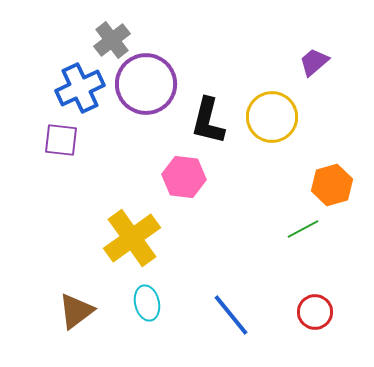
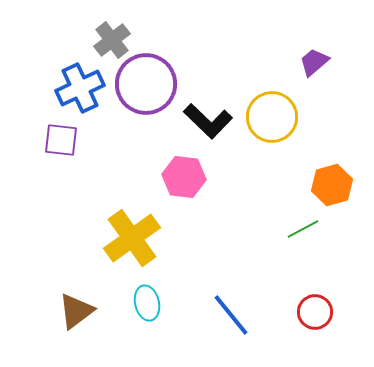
black L-shape: rotated 60 degrees counterclockwise
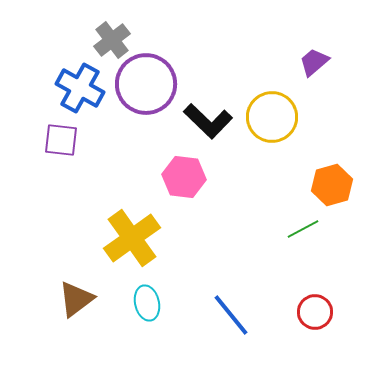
blue cross: rotated 36 degrees counterclockwise
brown triangle: moved 12 px up
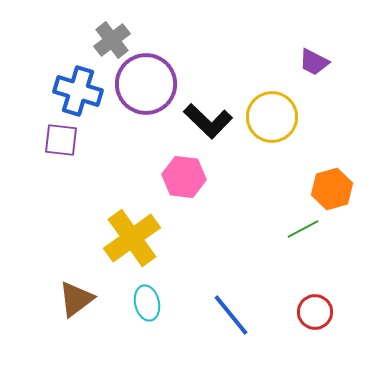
purple trapezoid: rotated 112 degrees counterclockwise
blue cross: moved 2 px left, 3 px down; rotated 12 degrees counterclockwise
orange hexagon: moved 4 px down
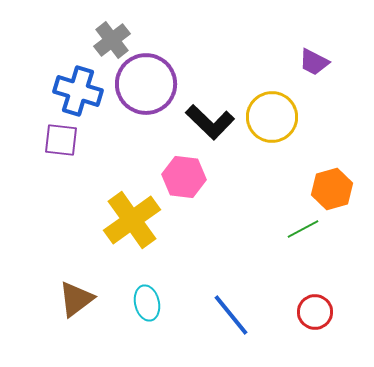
black L-shape: moved 2 px right, 1 px down
yellow cross: moved 18 px up
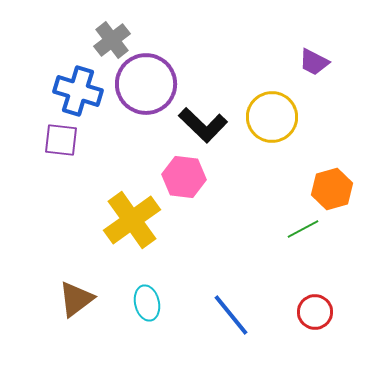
black L-shape: moved 7 px left, 3 px down
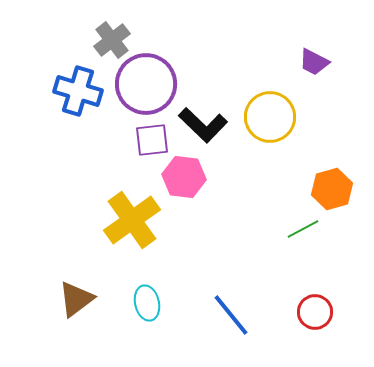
yellow circle: moved 2 px left
purple square: moved 91 px right; rotated 12 degrees counterclockwise
